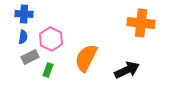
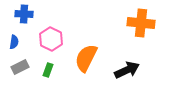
blue semicircle: moved 9 px left, 5 px down
gray rectangle: moved 10 px left, 10 px down
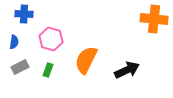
orange cross: moved 13 px right, 4 px up
pink hexagon: rotated 10 degrees counterclockwise
orange semicircle: moved 2 px down
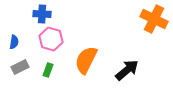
blue cross: moved 18 px right
orange cross: rotated 20 degrees clockwise
black arrow: rotated 15 degrees counterclockwise
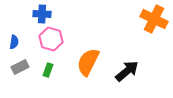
orange semicircle: moved 2 px right, 2 px down
black arrow: moved 1 px down
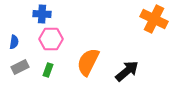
pink hexagon: rotated 15 degrees counterclockwise
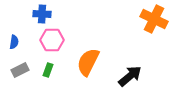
pink hexagon: moved 1 px right, 1 px down
gray rectangle: moved 3 px down
black arrow: moved 3 px right, 5 px down
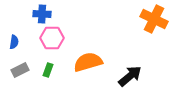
pink hexagon: moved 2 px up
orange semicircle: rotated 48 degrees clockwise
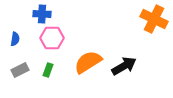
blue semicircle: moved 1 px right, 3 px up
orange semicircle: rotated 16 degrees counterclockwise
black arrow: moved 6 px left, 10 px up; rotated 10 degrees clockwise
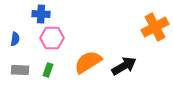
blue cross: moved 1 px left
orange cross: moved 1 px right, 8 px down; rotated 36 degrees clockwise
gray rectangle: rotated 30 degrees clockwise
